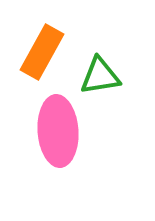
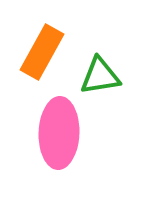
pink ellipse: moved 1 px right, 2 px down; rotated 6 degrees clockwise
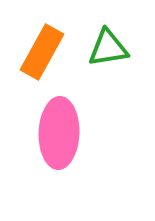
green triangle: moved 8 px right, 28 px up
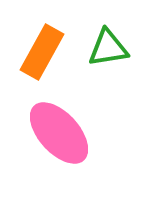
pink ellipse: rotated 44 degrees counterclockwise
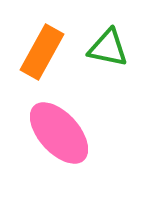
green triangle: rotated 21 degrees clockwise
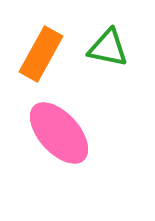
orange rectangle: moved 1 px left, 2 px down
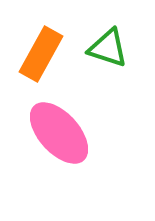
green triangle: rotated 6 degrees clockwise
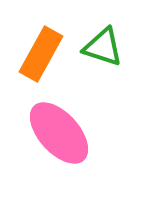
green triangle: moved 5 px left, 1 px up
